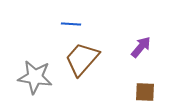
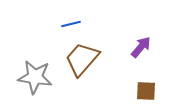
blue line: rotated 18 degrees counterclockwise
brown square: moved 1 px right, 1 px up
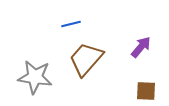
brown trapezoid: moved 4 px right
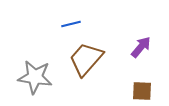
brown square: moved 4 px left
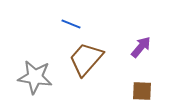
blue line: rotated 36 degrees clockwise
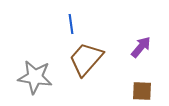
blue line: rotated 60 degrees clockwise
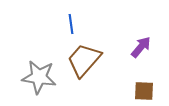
brown trapezoid: moved 2 px left, 1 px down
gray star: moved 4 px right
brown square: moved 2 px right
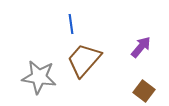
brown square: rotated 35 degrees clockwise
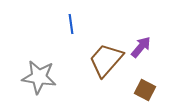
brown trapezoid: moved 22 px right
brown square: moved 1 px right, 1 px up; rotated 10 degrees counterclockwise
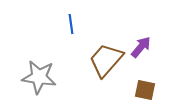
brown square: rotated 15 degrees counterclockwise
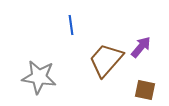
blue line: moved 1 px down
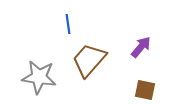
blue line: moved 3 px left, 1 px up
brown trapezoid: moved 17 px left
